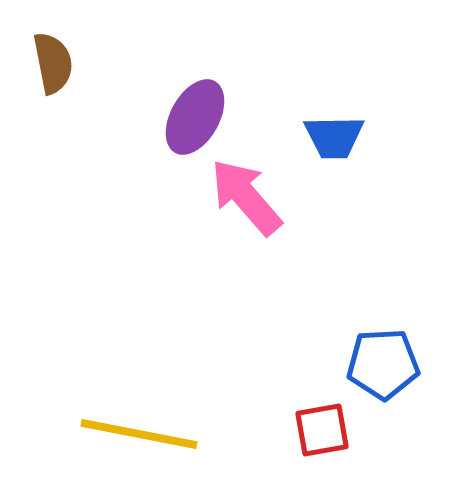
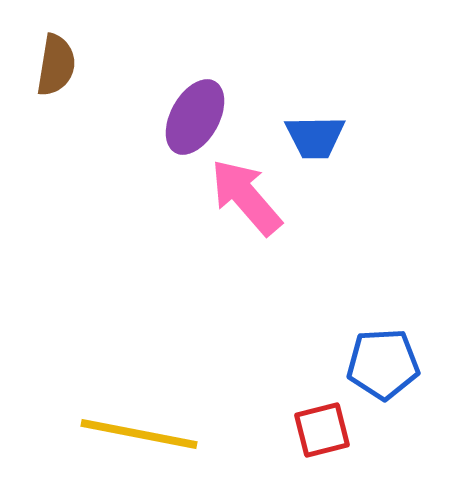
brown semicircle: moved 3 px right, 2 px down; rotated 20 degrees clockwise
blue trapezoid: moved 19 px left
red square: rotated 4 degrees counterclockwise
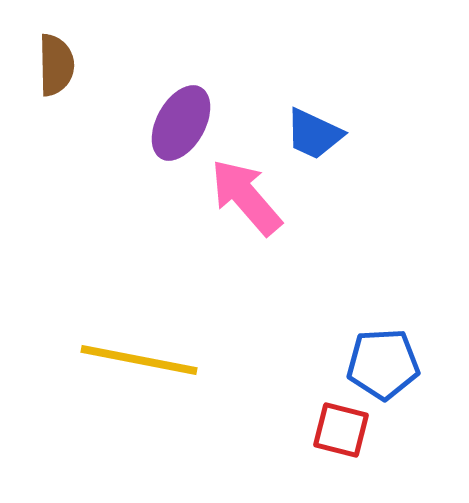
brown semicircle: rotated 10 degrees counterclockwise
purple ellipse: moved 14 px left, 6 px down
blue trapezoid: moved 1 px left, 3 px up; rotated 26 degrees clockwise
red square: moved 19 px right; rotated 28 degrees clockwise
yellow line: moved 74 px up
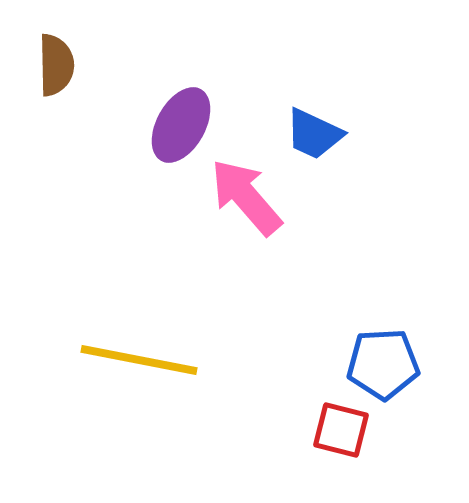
purple ellipse: moved 2 px down
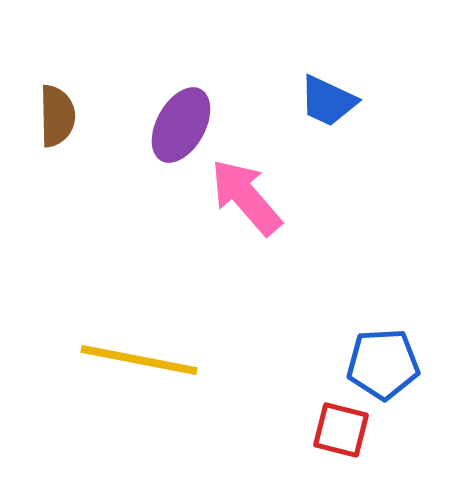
brown semicircle: moved 1 px right, 51 px down
blue trapezoid: moved 14 px right, 33 px up
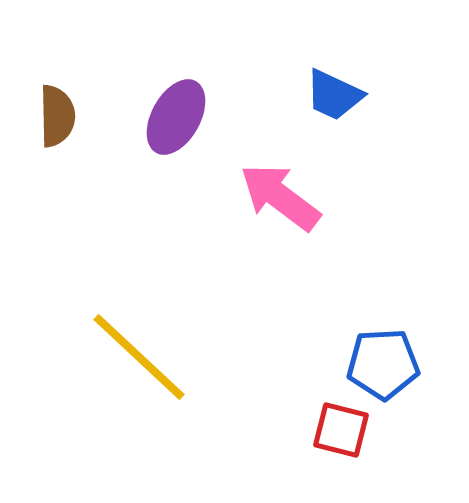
blue trapezoid: moved 6 px right, 6 px up
purple ellipse: moved 5 px left, 8 px up
pink arrow: moved 34 px right; rotated 12 degrees counterclockwise
yellow line: moved 3 px up; rotated 32 degrees clockwise
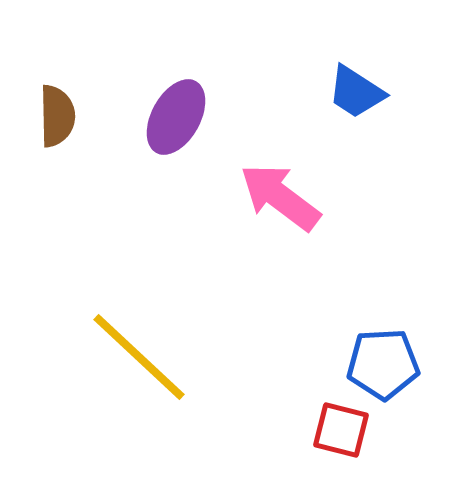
blue trapezoid: moved 22 px right, 3 px up; rotated 8 degrees clockwise
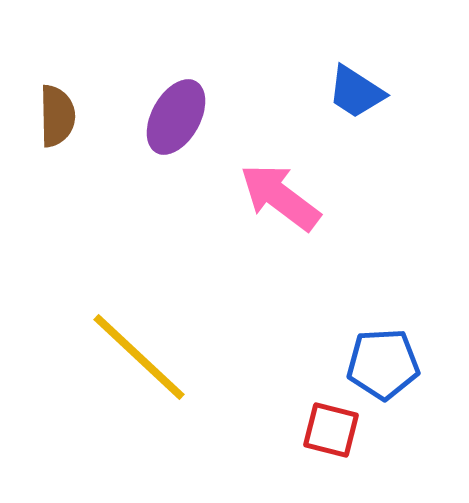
red square: moved 10 px left
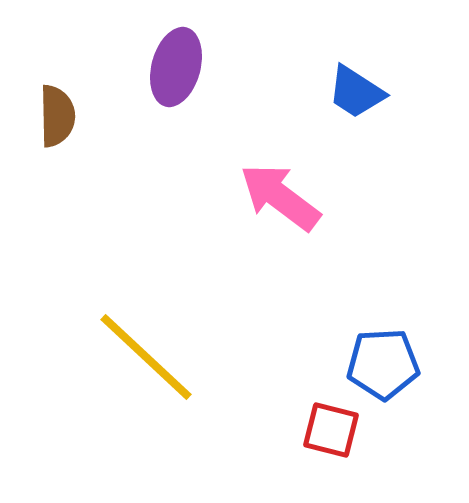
purple ellipse: moved 50 px up; rotated 14 degrees counterclockwise
yellow line: moved 7 px right
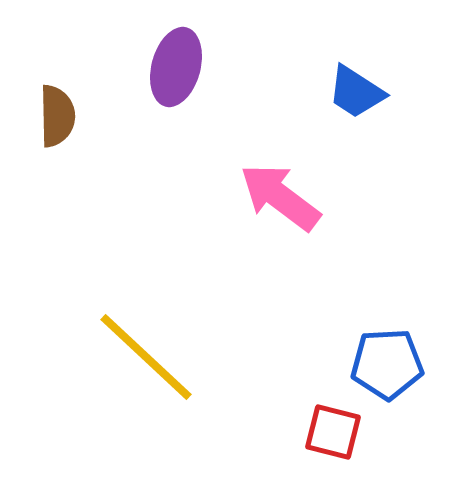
blue pentagon: moved 4 px right
red square: moved 2 px right, 2 px down
